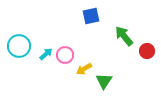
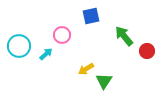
pink circle: moved 3 px left, 20 px up
yellow arrow: moved 2 px right
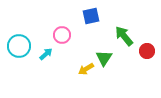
green triangle: moved 23 px up
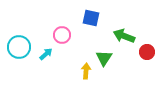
blue square: moved 2 px down; rotated 24 degrees clockwise
green arrow: rotated 30 degrees counterclockwise
cyan circle: moved 1 px down
red circle: moved 1 px down
yellow arrow: moved 2 px down; rotated 126 degrees clockwise
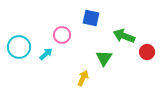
yellow arrow: moved 3 px left, 7 px down; rotated 21 degrees clockwise
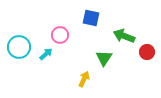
pink circle: moved 2 px left
yellow arrow: moved 1 px right, 1 px down
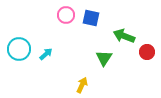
pink circle: moved 6 px right, 20 px up
cyan circle: moved 2 px down
yellow arrow: moved 2 px left, 6 px down
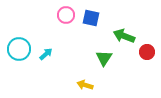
yellow arrow: moved 3 px right; rotated 98 degrees counterclockwise
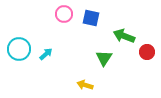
pink circle: moved 2 px left, 1 px up
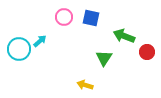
pink circle: moved 3 px down
cyan arrow: moved 6 px left, 13 px up
